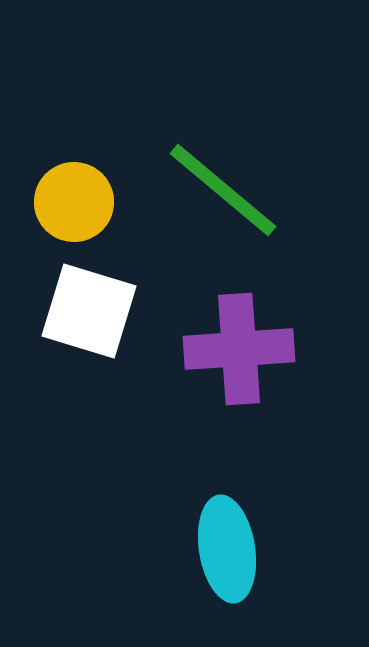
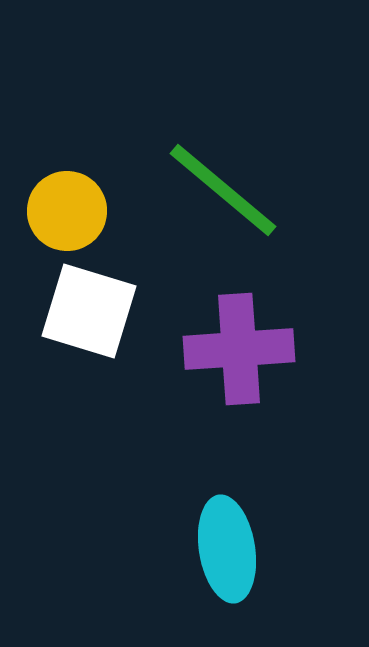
yellow circle: moved 7 px left, 9 px down
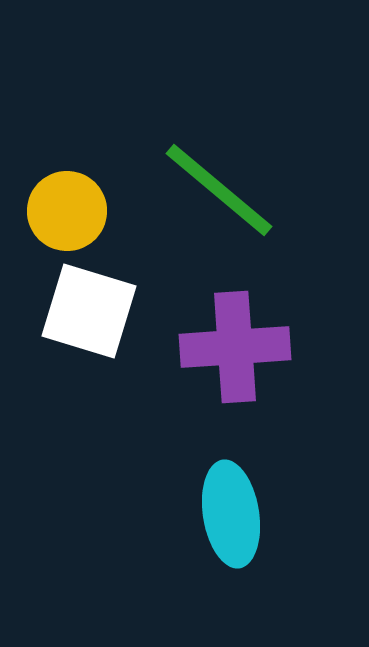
green line: moved 4 px left
purple cross: moved 4 px left, 2 px up
cyan ellipse: moved 4 px right, 35 px up
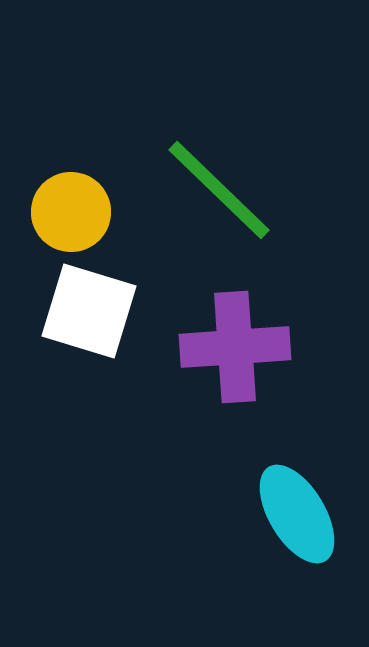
green line: rotated 4 degrees clockwise
yellow circle: moved 4 px right, 1 px down
cyan ellipse: moved 66 px right; rotated 22 degrees counterclockwise
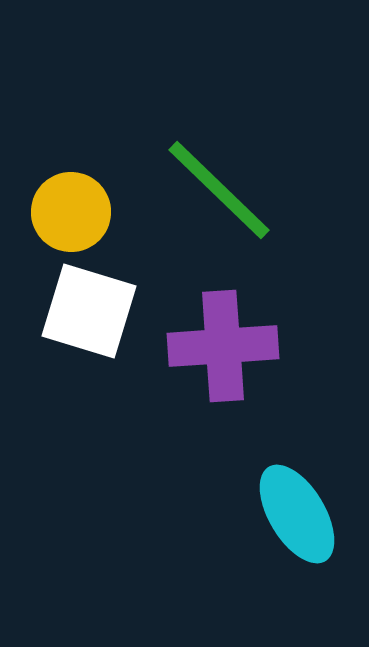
purple cross: moved 12 px left, 1 px up
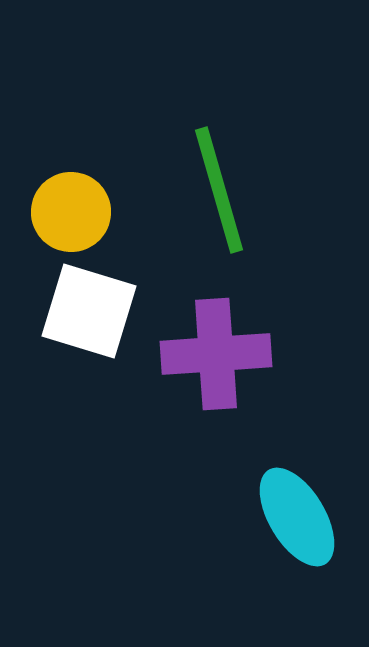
green line: rotated 30 degrees clockwise
purple cross: moved 7 px left, 8 px down
cyan ellipse: moved 3 px down
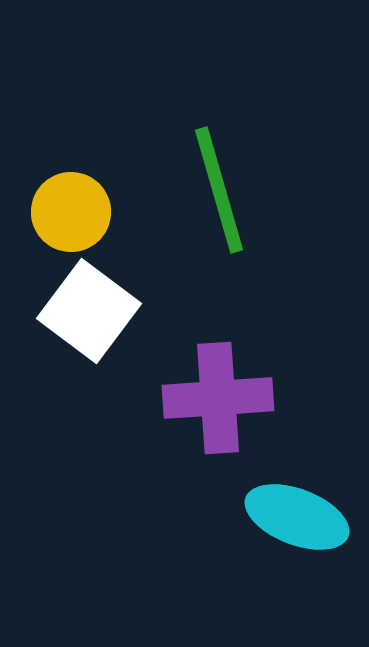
white square: rotated 20 degrees clockwise
purple cross: moved 2 px right, 44 px down
cyan ellipse: rotated 38 degrees counterclockwise
